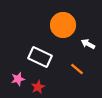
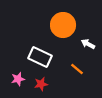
red star: moved 3 px right, 3 px up; rotated 16 degrees clockwise
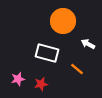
orange circle: moved 4 px up
white rectangle: moved 7 px right, 4 px up; rotated 10 degrees counterclockwise
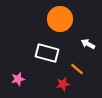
orange circle: moved 3 px left, 2 px up
red star: moved 22 px right
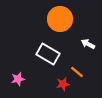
white rectangle: moved 1 px right, 1 px down; rotated 15 degrees clockwise
orange line: moved 3 px down
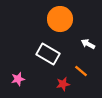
orange line: moved 4 px right, 1 px up
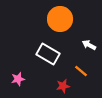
white arrow: moved 1 px right, 1 px down
red star: moved 2 px down
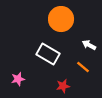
orange circle: moved 1 px right
orange line: moved 2 px right, 4 px up
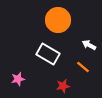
orange circle: moved 3 px left, 1 px down
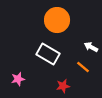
orange circle: moved 1 px left
white arrow: moved 2 px right, 2 px down
